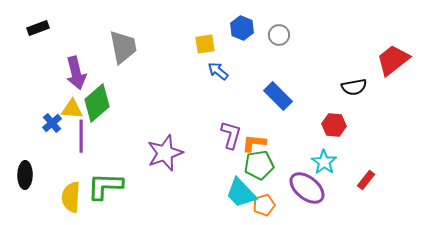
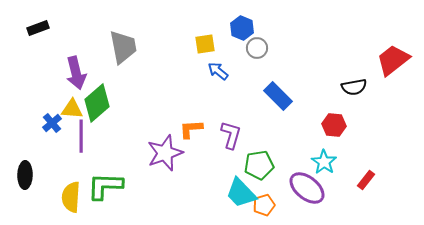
gray circle: moved 22 px left, 13 px down
orange L-shape: moved 63 px left, 14 px up; rotated 10 degrees counterclockwise
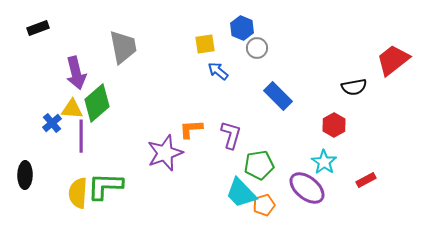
red hexagon: rotated 25 degrees clockwise
red rectangle: rotated 24 degrees clockwise
yellow semicircle: moved 7 px right, 4 px up
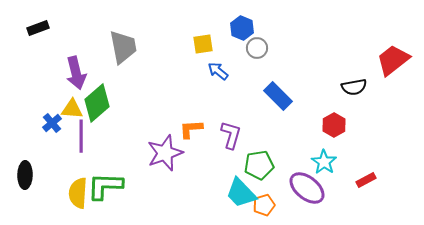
yellow square: moved 2 px left
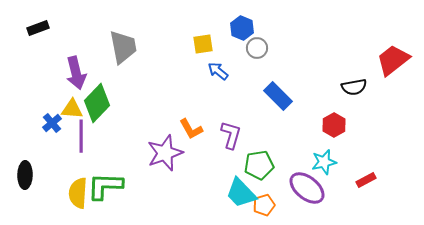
green diamond: rotated 6 degrees counterclockwise
orange L-shape: rotated 115 degrees counterclockwise
cyan star: rotated 25 degrees clockwise
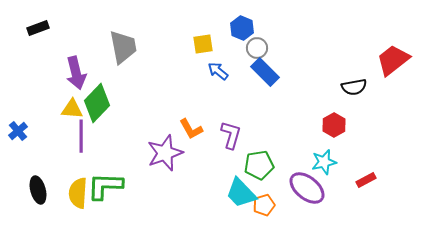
blue rectangle: moved 13 px left, 24 px up
blue cross: moved 34 px left, 8 px down
black ellipse: moved 13 px right, 15 px down; rotated 16 degrees counterclockwise
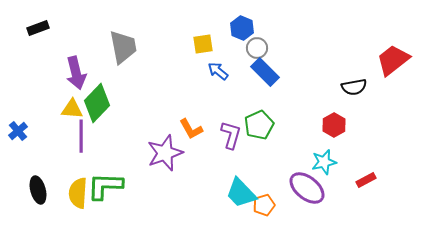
green pentagon: moved 40 px up; rotated 16 degrees counterclockwise
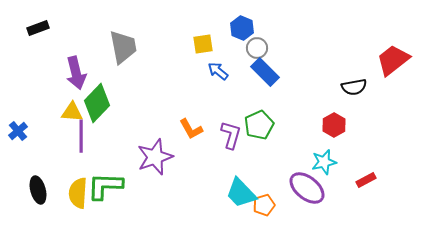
yellow triangle: moved 3 px down
purple star: moved 10 px left, 4 px down
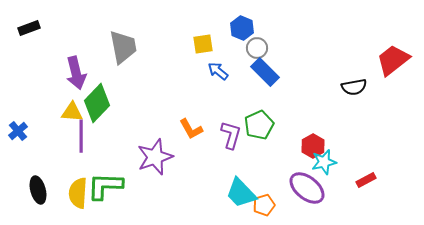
black rectangle: moved 9 px left
red hexagon: moved 21 px left, 21 px down
